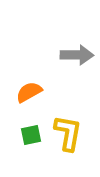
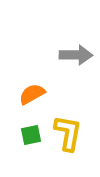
gray arrow: moved 1 px left
orange semicircle: moved 3 px right, 2 px down
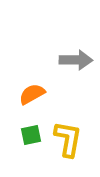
gray arrow: moved 5 px down
yellow L-shape: moved 6 px down
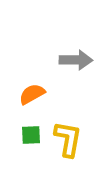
green square: rotated 10 degrees clockwise
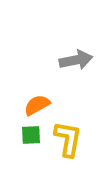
gray arrow: rotated 12 degrees counterclockwise
orange semicircle: moved 5 px right, 11 px down
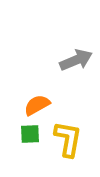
gray arrow: rotated 12 degrees counterclockwise
green square: moved 1 px left, 1 px up
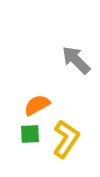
gray arrow: rotated 112 degrees counterclockwise
yellow L-shape: moved 2 px left; rotated 24 degrees clockwise
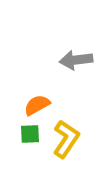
gray arrow: rotated 52 degrees counterclockwise
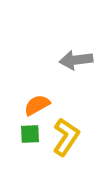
yellow L-shape: moved 2 px up
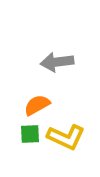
gray arrow: moved 19 px left, 2 px down
yellow L-shape: rotated 81 degrees clockwise
